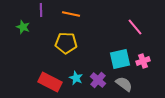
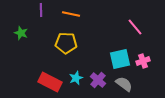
green star: moved 2 px left, 6 px down
cyan star: rotated 24 degrees clockwise
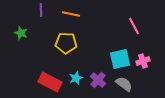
pink line: moved 1 px left, 1 px up; rotated 12 degrees clockwise
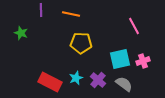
yellow pentagon: moved 15 px right
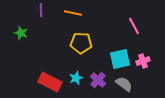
orange line: moved 2 px right, 1 px up
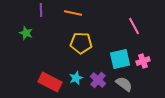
green star: moved 5 px right
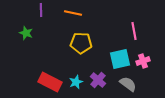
pink line: moved 5 px down; rotated 18 degrees clockwise
cyan star: moved 4 px down
gray semicircle: moved 4 px right
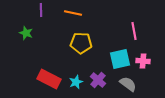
pink cross: rotated 24 degrees clockwise
red rectangle: moved 1 px left, 3 px up
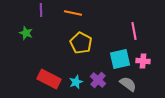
yellow pentagon: rotated 25 degrees clockwise
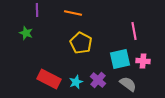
purple line: moved 4 px left
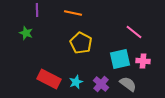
pink line: moved 1 px down; rotated 42 degrees counterclockwise
purple cross: moved 3 px right, 4 px down
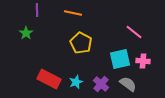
green star: rotated 16 degrees clockwise
